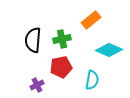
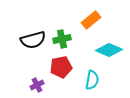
black semicircle: rotated 110 degrees counterclockwise
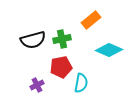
cyan semicircle: moved 11 px left, 3 px down
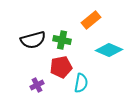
green cross: moved 1 px down; rotated 24 degrees clockwise
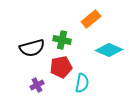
orange rectangle: moved 1 px up
black semicircle: moved 1 px left, 8 px down
cyan semicircle: moved 1 px right
